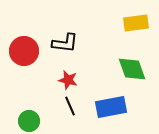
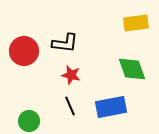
red star: moved 3 px right, 5 px up
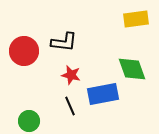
yellow rectangle: moved 4 px up
black L-shape: moved 1 px left, 1 px up
blue rectangle: moved 8 px left, 13 px up
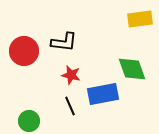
yellow rectangle: moved 4 px right
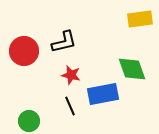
black L-shape: rotated 20 degrees counterclockwise
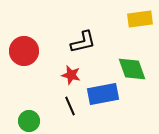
black L-shape: moved 19 px right
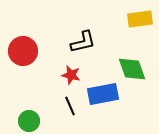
red circle: moved 1 px left
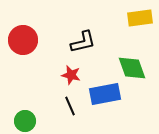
yellow rectangle: moved 1 px up
red circle: moved 11 px up
green diamond: moved 1 px up
blue rectangle: moved 2 px right
green circle: moved 4 px left
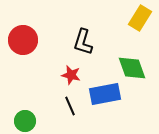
yellow rectangle: rotated 50 degrees counterclockwise
black L-shape: rotated 120 degrees clockwise
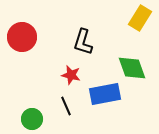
red circle: moved 1 px left, 3 px up
black line: moved 4 px left
green circle: moved 7 px right, 2 px up
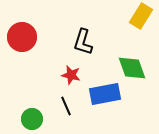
yellow rectangle: moved 1 px right, 2 px up
